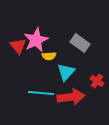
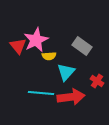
gray rectangle: moved 2 px right, 3 px down
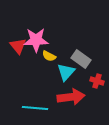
pink star: rotated 25 degrees clockwise
gray rectangle: moved 1 px left, 13 px down
yellow semicircle: rotated 32 degrees clockwise
red cross: rotated 16 degrees counterclockwise
cyan line: moved 6 px left, 15 px down
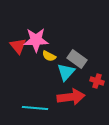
gray rectangle: moved 4 px left
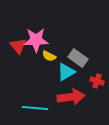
gray rectangle: moved 1 px right, 1 px up
cyan triangle: rotated 18 degrees clockwise
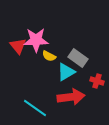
cyan line: rotated 30 degrees clockwise
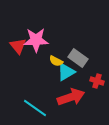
yellow semicircle: moved 7 px right, 5 px down
red arrow: rotated 12 degrees counterclockwise
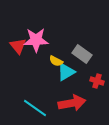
gray rectangle: moved 4 px right, 4 px up
red arrow: moved 1 px right, 6 px down; rotated 8 degrees clockwise
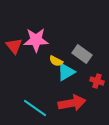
red triangle: moved 4 px left
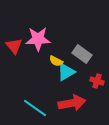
pink star: moved 2 px right, 1 px up
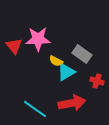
cyan line: moved 1 px down
